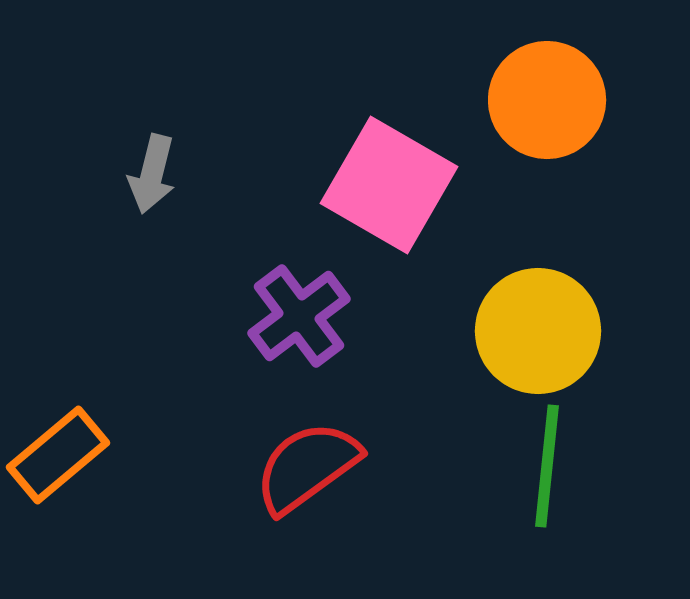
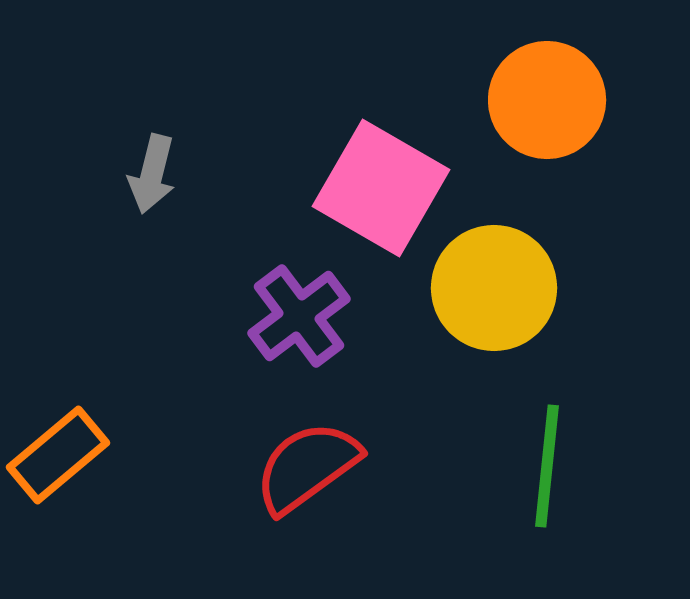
pink square: moved 8 px left, 3 px down
yellow circle: moved 44 px left, 43 px up
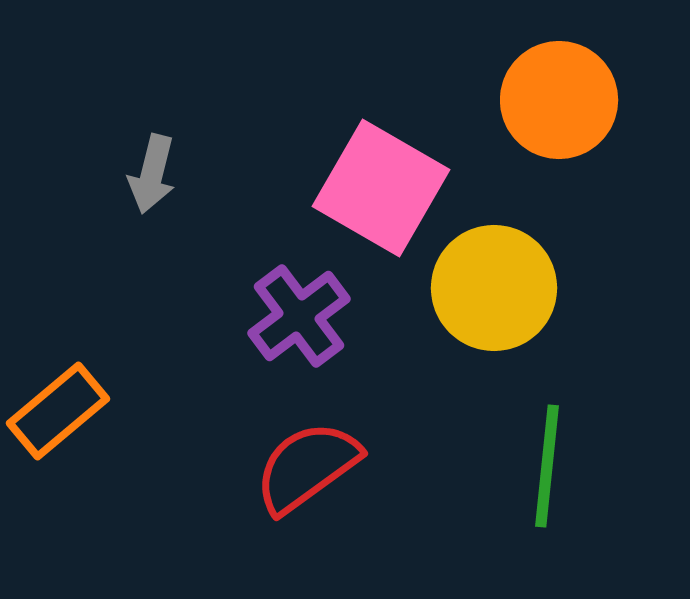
orange circle: moved 12 px right
orange rectangle: moved 44 px up
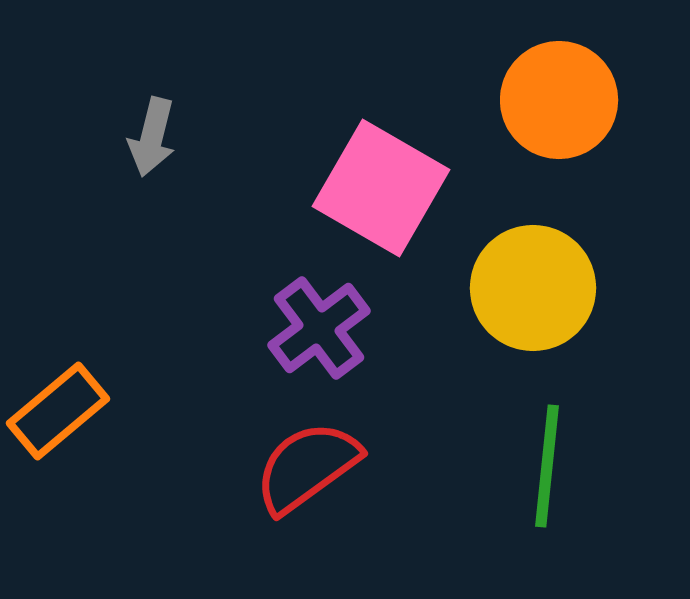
gray arrow: moved 37 px up
yellow circle: moved 39 px right
purple cross: moved 20 px right, 12 px down
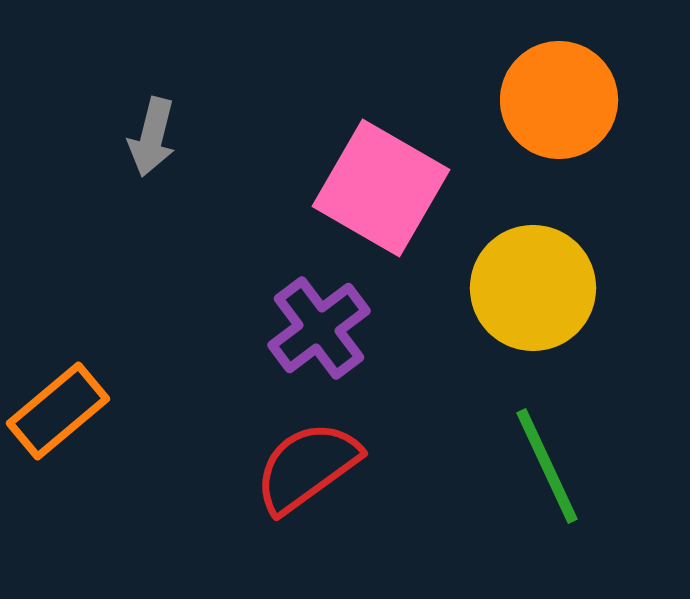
green line: rotated 31 degrees counterclockwise
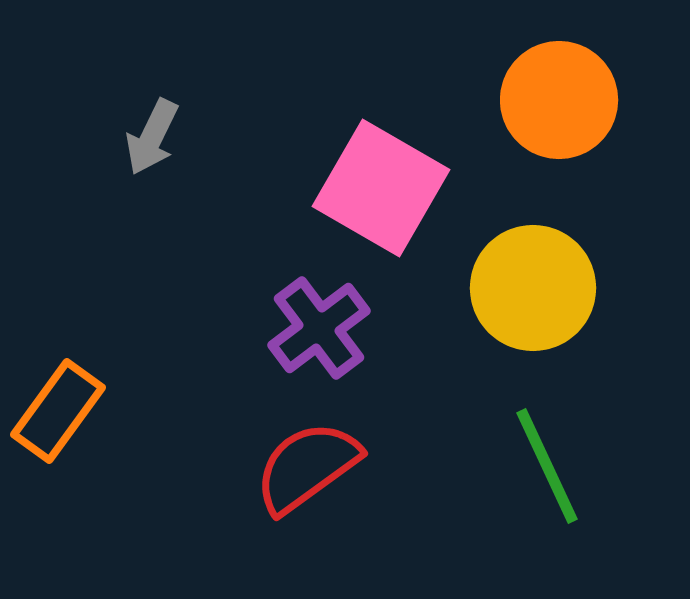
gray arrow: rotated 12 degrees clockwise
orange rectangle: rotated 14 degrees counterclockwise
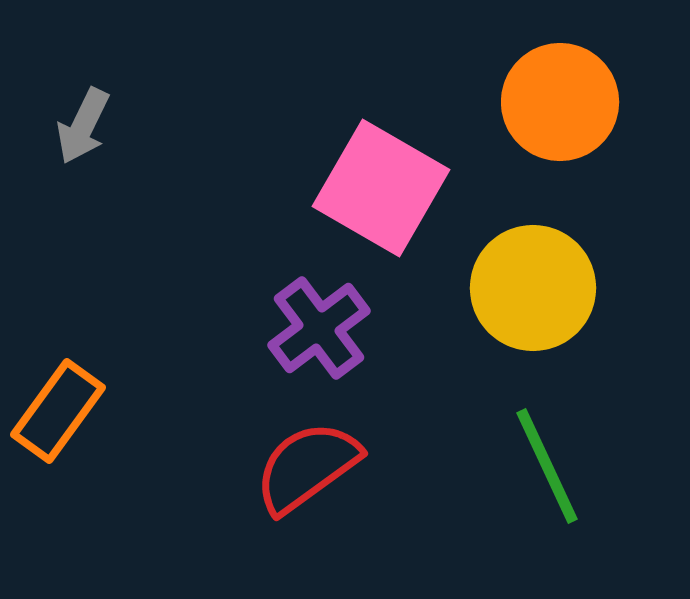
orange circle: moved 1 px right, 2 px down
gray arrow: moved 69 px left, 11 px up
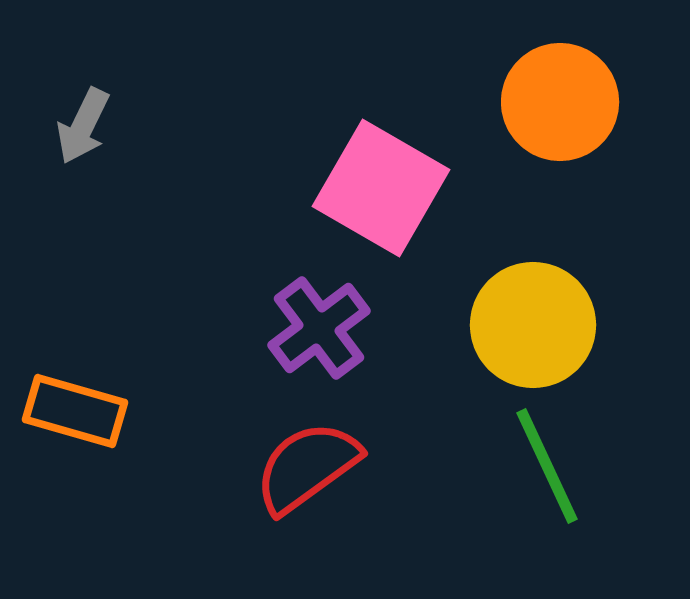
yellow circle: moved 37 px down
orange rectangle: moved 17 px right; rotated 70 degrees clockwise
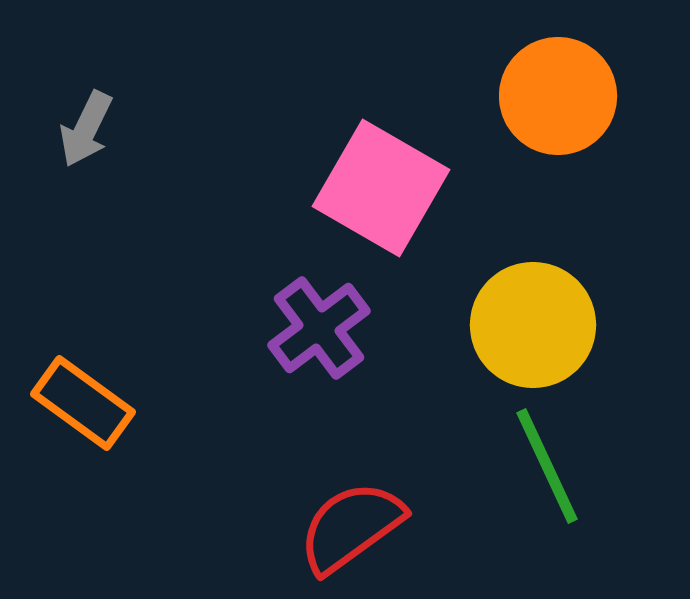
orange circle: moved 2 px left, 6 px up
gray arrow: moved 3 px right, 3 px down
orange rectangle: moved 8 px right, 8 px up; rotated 20 degrees clockwise
red semicircle: moved 44 px right, 60 px down
